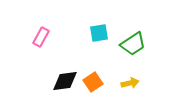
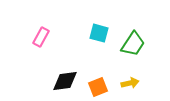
cyan square: rotated 24 degrees clockwise
green trapezoid: rotated 24 degrees counterclockwise
orange square: moved 5 px right, 5 px down; rotated 12 degrees clockwise
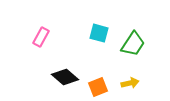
black diamond: moved 4 px up; rotated 48 degrees clockwise
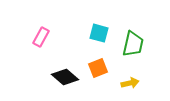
green trapezoid: rotated 20 degrees counterclockwise
orange square: moved 19 px up
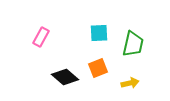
cyan square: rotated 18 degrees counterclockwise
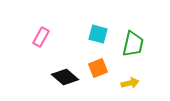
cyan square: moved 1 px left, 1 px down; rotated 18 degrees clockwise
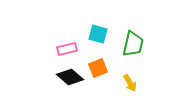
pink rectangle: moved 26 px right, 12 px down; rotated 48 degrees clockwise
black diamond: moved 5 px right
yellow arrow: rotated 72 degrees clockwise
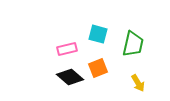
yellow arrow: moved 8 px right
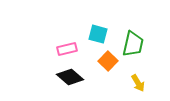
orange square: moved 10 px right, 7 px up; rotated 24 degrees counterclockwise
